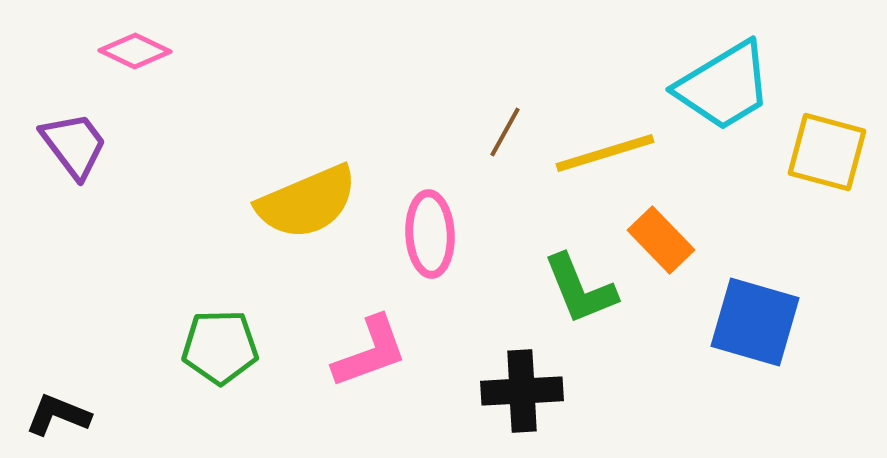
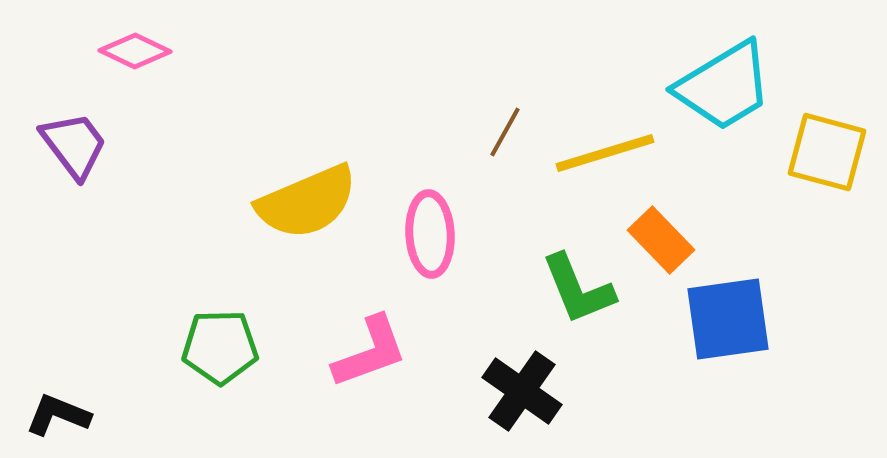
green L-shape: moved 2 px left
blue square: moved 27 px left, 3 px up; rotated 24 degrees counterclockwise
black cross: rotated 38 degrees clockwise
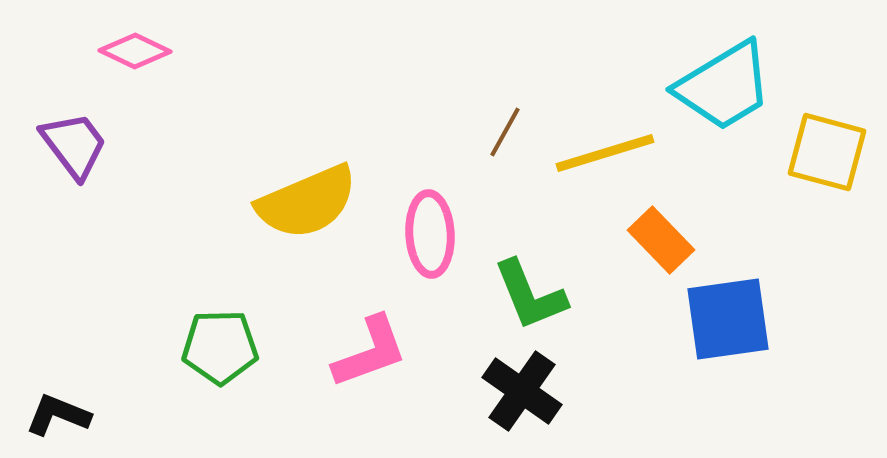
green L-shape: moved 48 px left, 6 px down
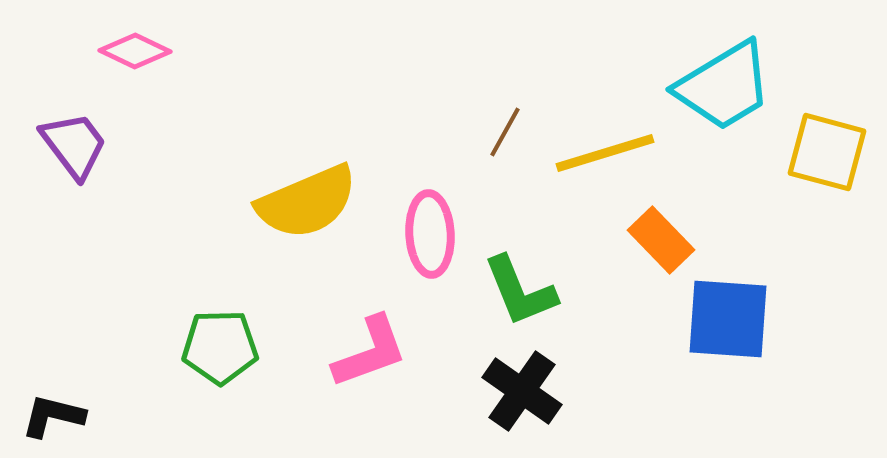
green L-shape: moved 10 px left, 4 px up
blue square: rotated 12 degrees clockwise
black L-shape: moved 5 px left, 1 px down; rotated 8 degrees counterclockwise
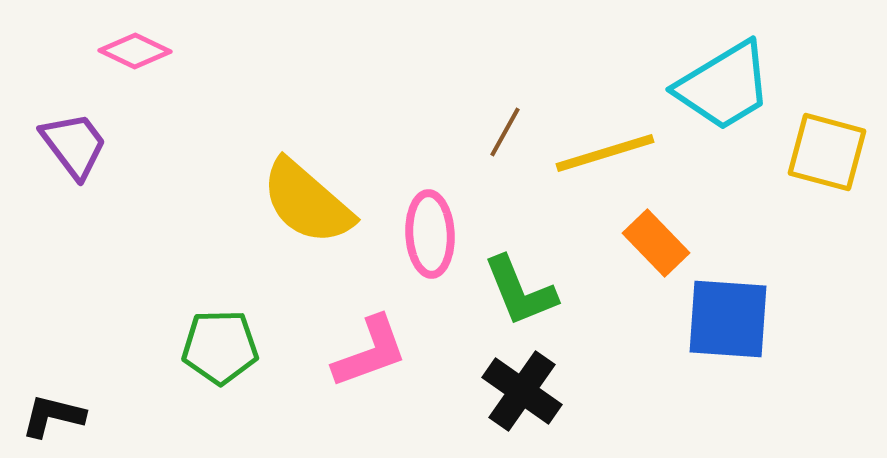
yellow semicircle: rotated 64 degrees clockwise
orange rectangle: moved 5 px left, 3 px down
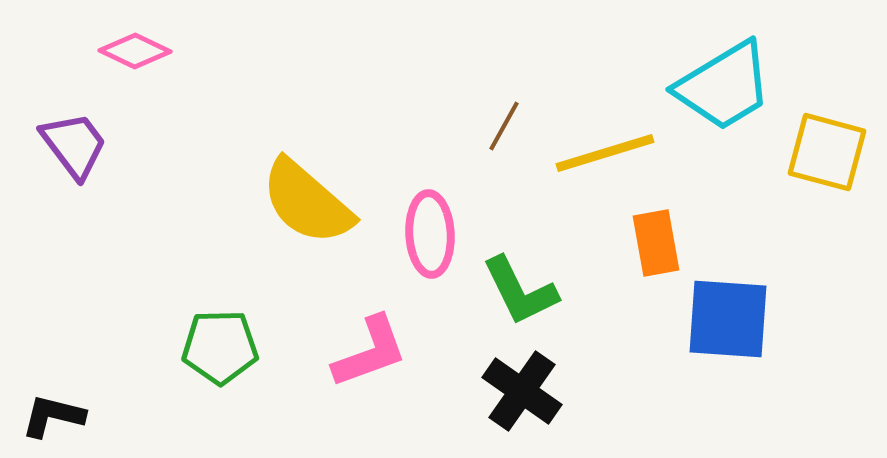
brown line: moved 1 px left, 6 px up
orange rectangle: rotated 34 degrees clockwise
green L-shape: rotated 4 degrees counterclockwise
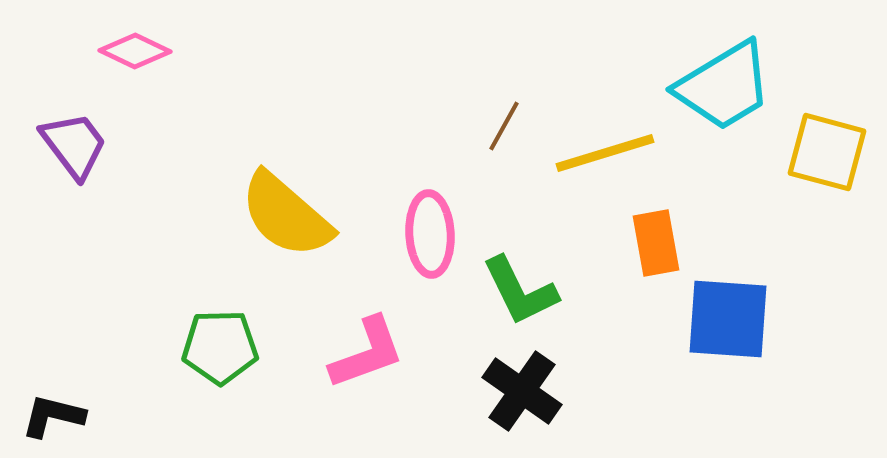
yellow semicircle: moved 21 px left, 13 px down
pink L-shape: moved 3 px left, 1 px down
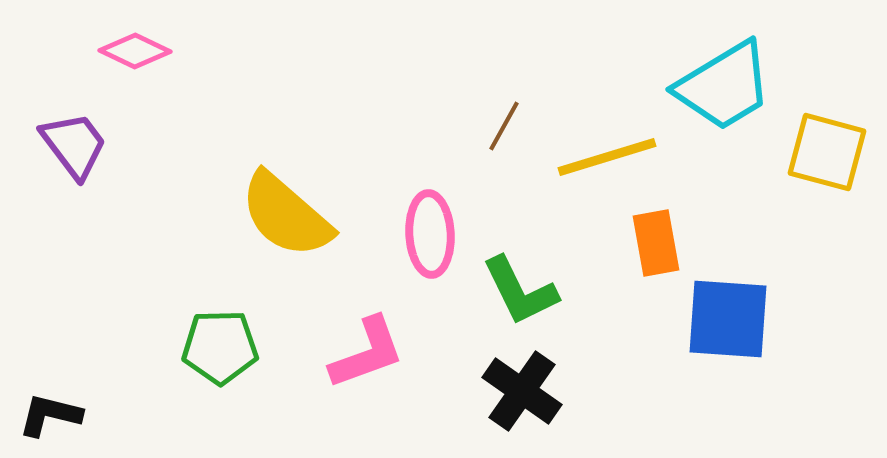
yellow line: moved 2 px right, 4 px down
black L-shape: moved 3 px left, 1 px up
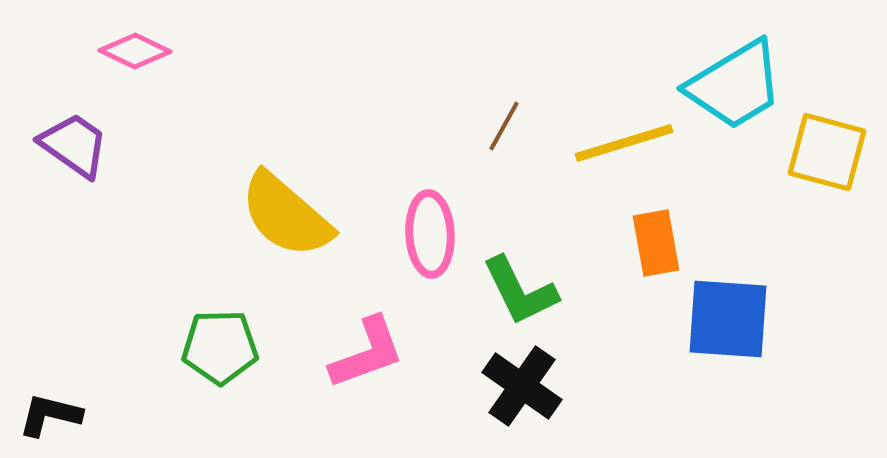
cyan trapezoid: moved 11 px right, 1 px up
purple trapezoid: rotated 18 degrees counterclockwise
yellow line: moved 17 px right, 14 px up
black cross: moved 5 px up
